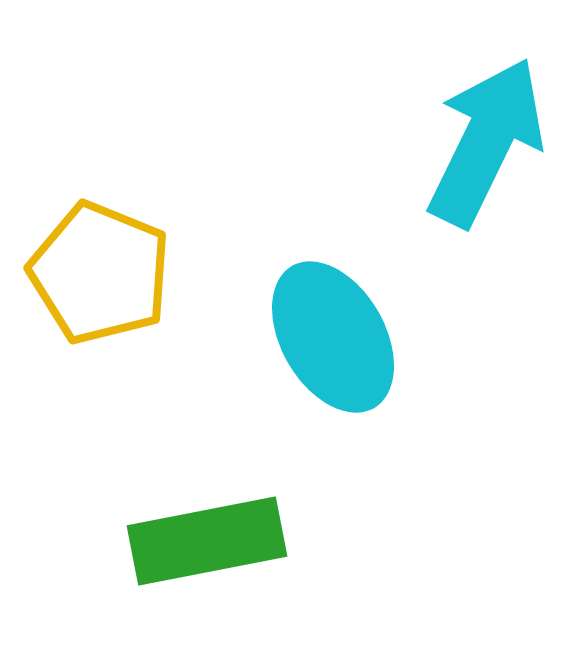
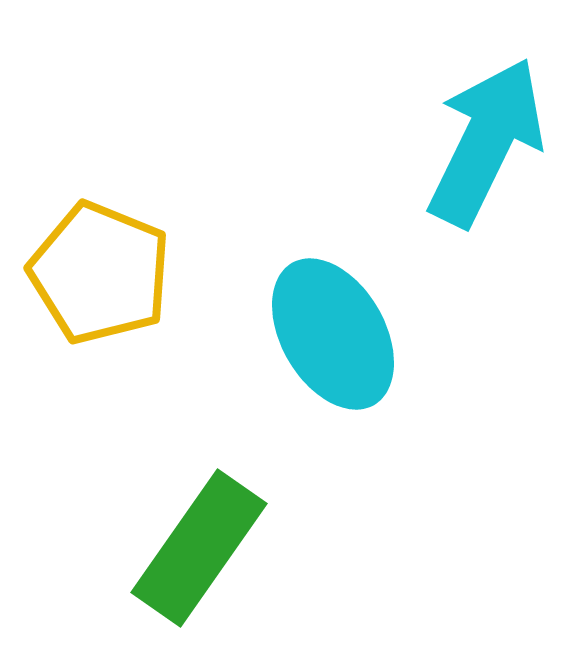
cyan ellipse: moved 3 px up
green rectangle: moved 8 px left, 7 px down; rotated 44 degrees counterclockwise
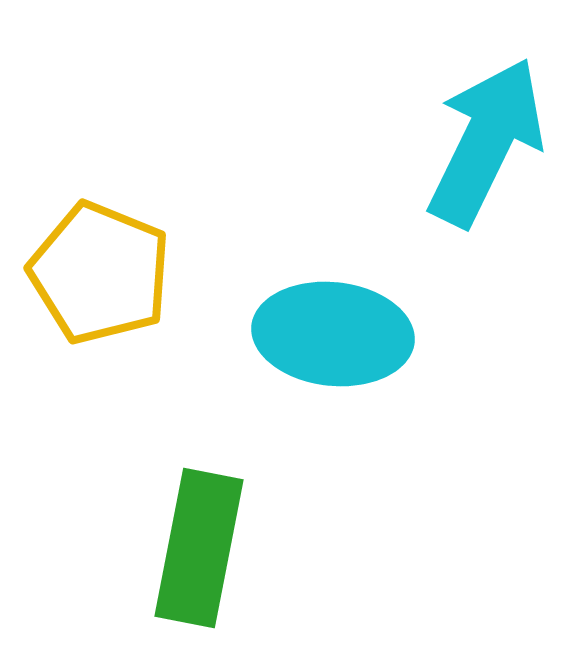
cyan ellipse: rotated 54 degrees counterclockwise
green rectangle: rotated 24 degrees counterclockwise
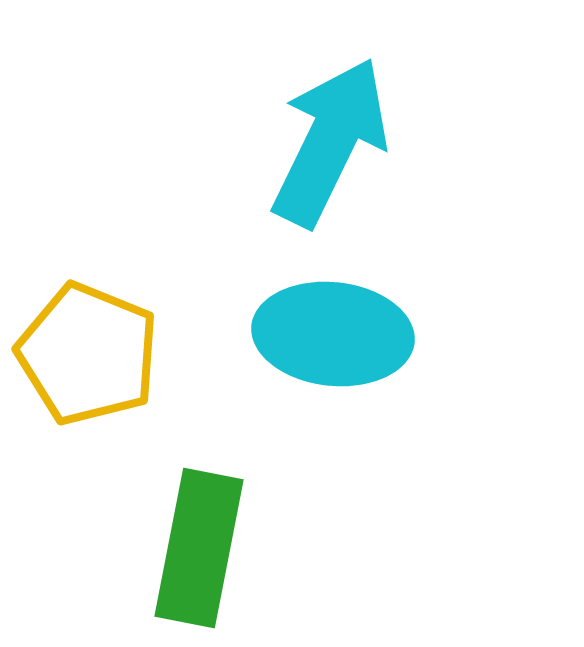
cyan arrow: moved 156 px left
yellow pentagon: moved 12 px left, 81 px down
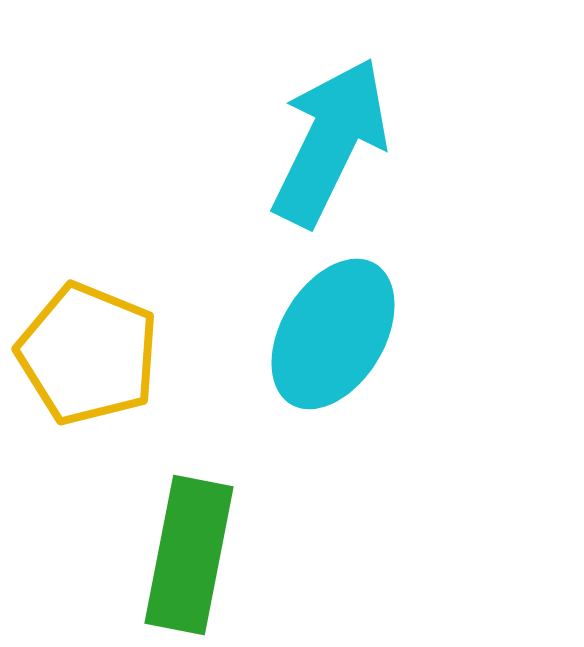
cyan ellipse: rotated 65 degrees counterclockwise
green rectangle: moved 10 px left, 7 px down
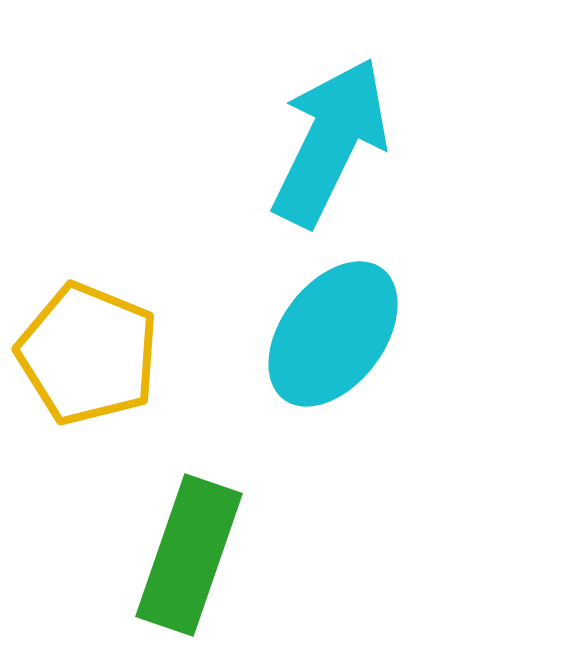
cyan ellipse: rotated 6 degrees clockwise
green rectangle: rotated 8 degrees clockwise
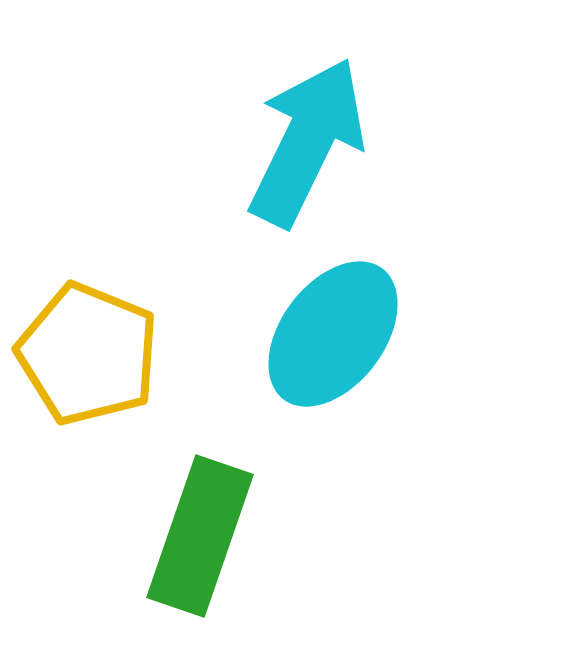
cyan arrow: moved 23 px left
green rectangle: moved 11 px right, 19 px up
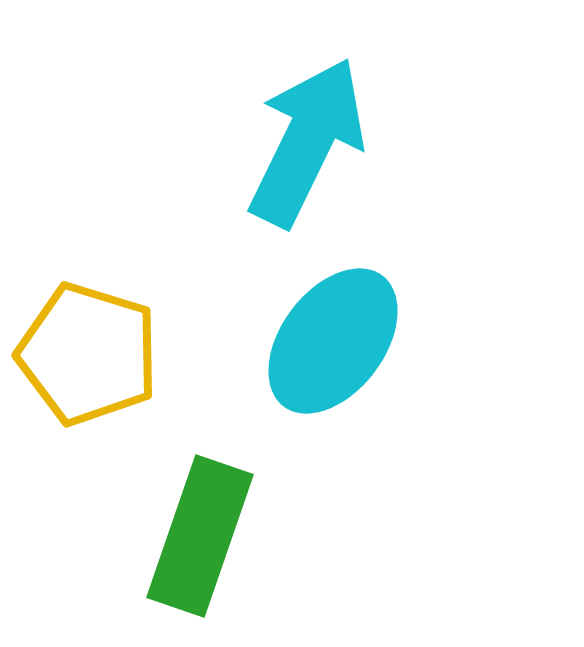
cyan ellipse: moved 7 px down
yellow pentagon: rotated 5 degrees counterclockwise
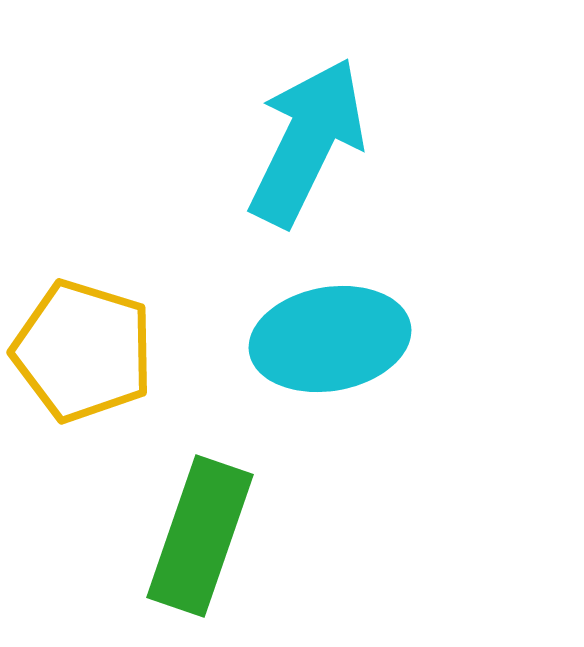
cyan ellipse: moved 3 px left, 2 px up; rotated 43 degrees clockwise
yellow pentagon: moved 5 px left, 3 px up
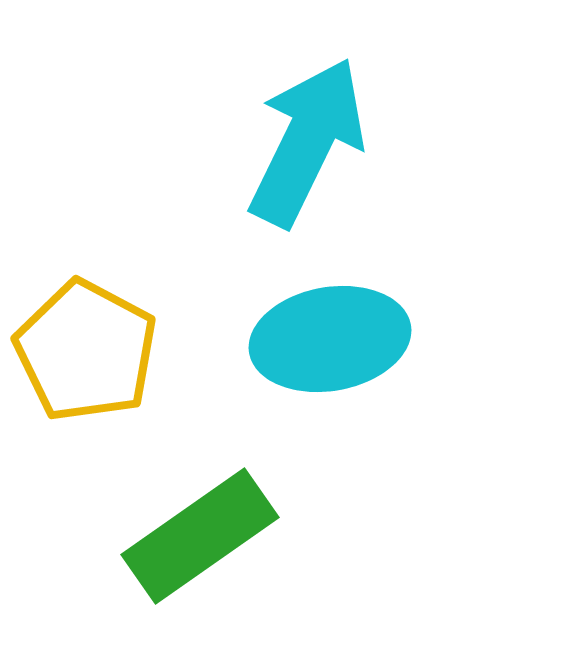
yellow pentagon: moved 3 px right; rotated 11 degrees clockwise
green rectangle: rotated 36 degrees clockwise
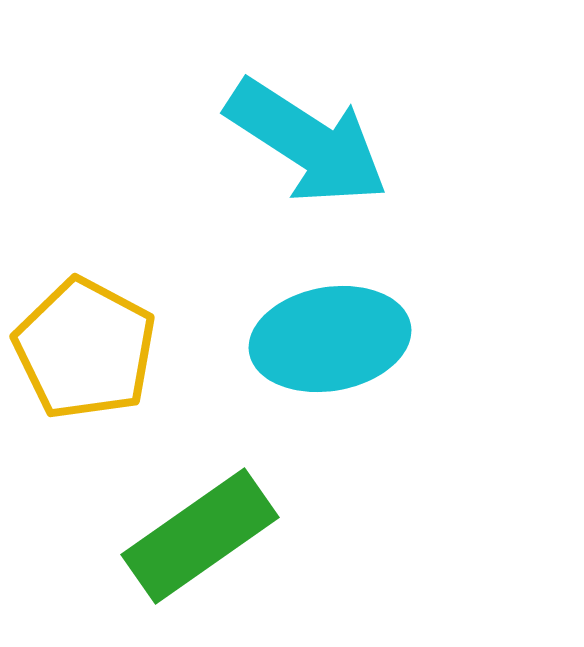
cyan arrow: rotated 97 degrees clockwise
yellow pentagon: moved 1 px left, 2 px up
